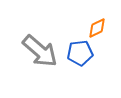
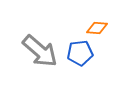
orange diamond: rotated 30 degrees clockwise
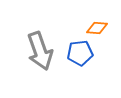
gray arrow: rotated 30 degrees clockwise
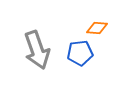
gray arrow: moved 3 px left, 1 px up
